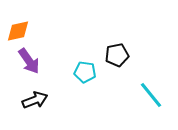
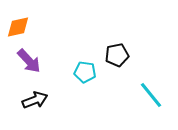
orange diamond: moved 4 px up
purple arrow: rotated 8 degrees counterclockwise
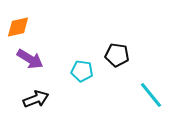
black pentagon: rotated 20 degrees clockwise
purple arrow: moved 1 px right, 2 px up; rotated 16 degrees counterclockwise
cyan pentagon: moved 3 px left, 1 px up
black arrow: moved 1 px right, 1 px up
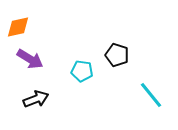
black pentagon: rotated 10 degrees clockwise
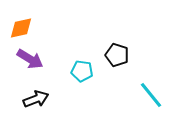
orange diamond: moved 3 px right, 1 px down
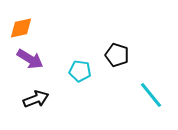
cyan pentagon: moved 2 px left
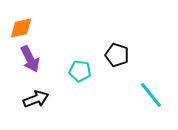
purple arrow: rotated 32 degrees clockwise
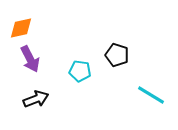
cyan line: rotated 20 degrees counterclockwise
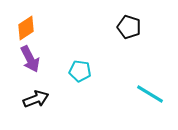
orange diamond: moved 5 px right; rotated 20 degrees counterclockwise
black pentagon: moved 12 px right, 28 px up
cyan line: moved 1 px left, 1 px up
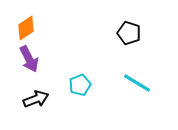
black pentagon: moved 6 px down
purple arrow: moved 1 px left
cyan pentagon: moved 14 px down; rotated 30 degrees counterclockwise
cyan line: moved 13 px left, 11 px up
